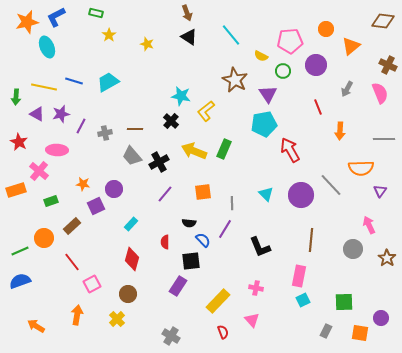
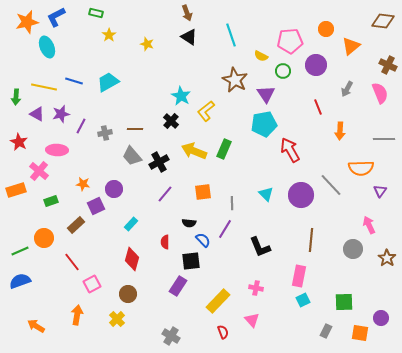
cyan line at (231, 35): rotated 20 degrees clockwise
purple triangle at (268, 94): moved 2 px left
cyan star at (181, 96): rotated 18 degrees clockwise
brown rectangle at (72, 226): moved 4 px right, 1 px up
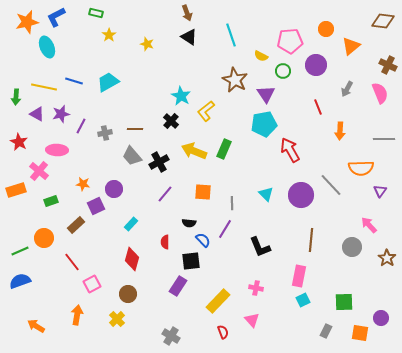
orange square at (203, 192): rotated 12 degrees clockwise
pink arrow at (369, 225): rotated 18 degrees counterclockwise
gray circle at (353, 249): moved 1 px left, 2 px up
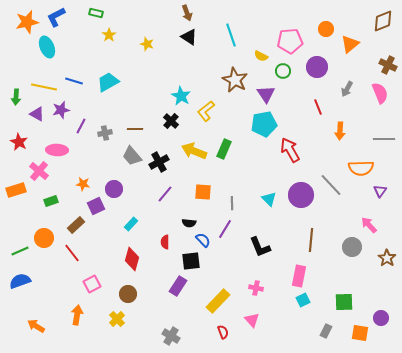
brown diamond at (383, 21): rotated 30 degrees counterclockwise
orange triangle at (351, 46): moved 1 px left, 2 px up
purple circle at (316, 65): moved 1 px right, 2 px down
purple star at (61, 114): moved 4 px up
cyan triangle at (266, 194): moved 3 px right, 5 px down
red line at (72, 262): moved 9 px up
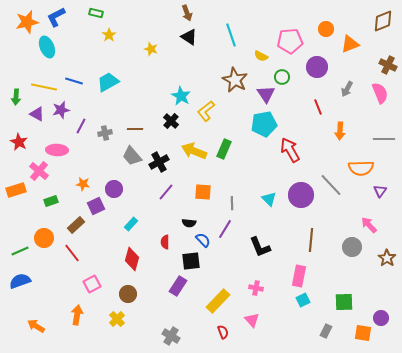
yellow star at (147, 44): moved 4 px right, 5 px down
orange triangle at (350, 44): rotated 18 degrees clockwise
green circle at (283, 71): moved 1 px left, 6 px down
purple line at (165, 194): moved 1 px right, 2 px up
orange square at (360, 333): moved 3 px right
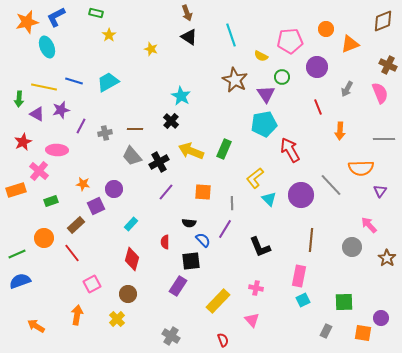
green arrow at (16, 97): moved 3 px right, 2 px down
yellow L-shape at (206, 111): moved 49 px right, 67 px down
red star at (19, 142): moved 4 px right; rotated 18 degrees clockwise
yellow arrow at (194, 151): moved 3 px left
green line at (20, 251): moved 3 px left, 3 px down
red semicircle at (223, 332): moved 8 px down
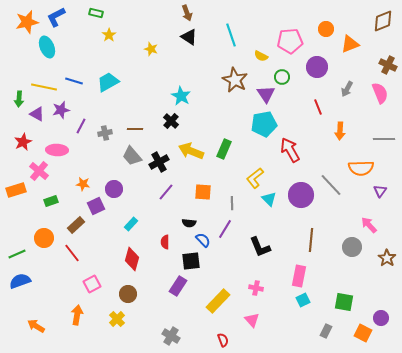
green square at (344, 302): rotated 12 degrees clockwise
orange square at (363, 333): rotated 18 degrees clockwise
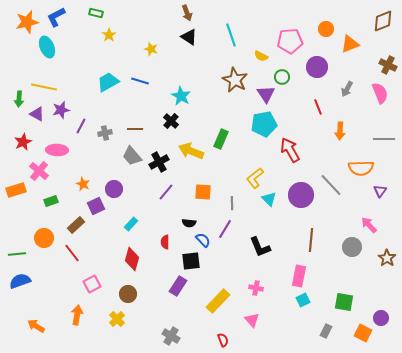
blue line at (74, 81): moved 66 px right
green rectangle at (224, 149): moved 3 px left, 10 px up
orange star at (83, 184): rotated 16 degrees clockwise
green line at (17, 254): rotated 18 degrees clockwise
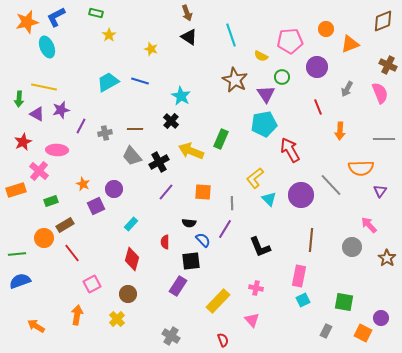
brown rectangle at (76, 225): moved 11 px left; rotated 12 degrees clockwise
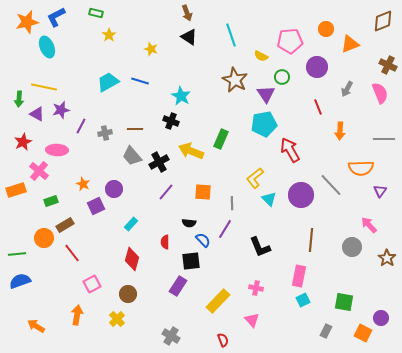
black cross at (171, 121): rotated 21 degrees counterclockwise
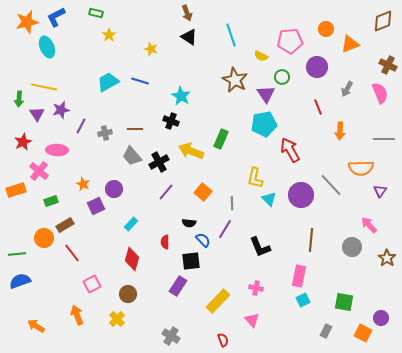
purple triangle at (37, 114): rotated 28 degrees clockwise
yellow L-shape at (255, 178): rotated 40 degrees counterclockwise
orange square at (203, 192): rotated 36 degrees clockwise
orange arrow at (77, 315): rotated 30 degrees counterclockwise
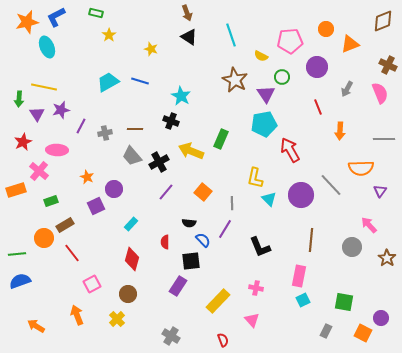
orange star at (83, 184): moved 4 px right, 7 px up
